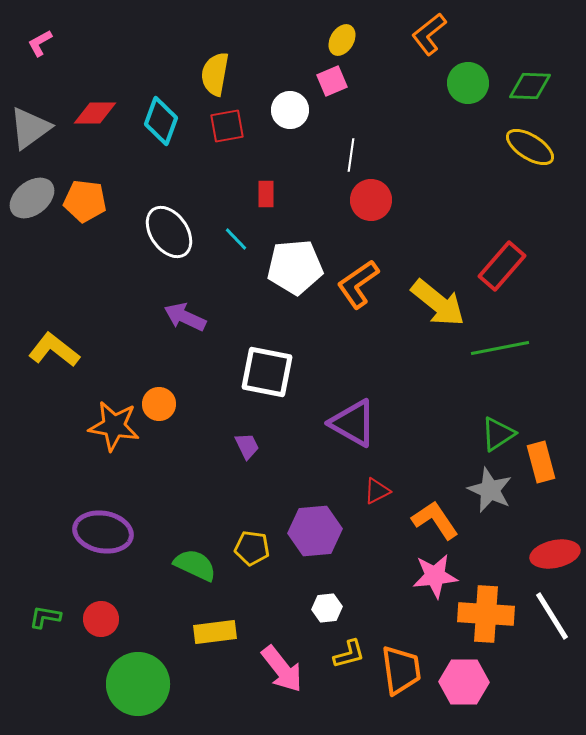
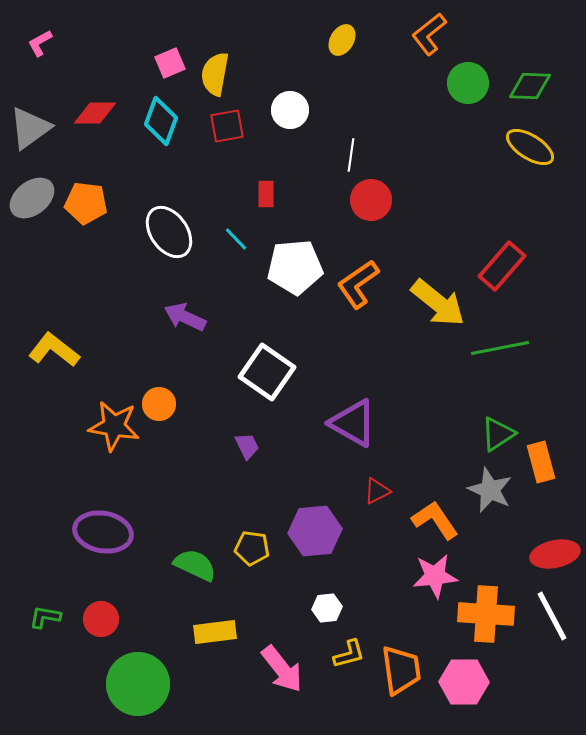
pink square at (332, 81): moved 162 px left, 18 px up
orange pentagon at (85, 201): moved 1 px right, 2 px down
white square at (267, 372): rotated 24 degrees clockwise
white line at (552, 616): rotated 4 degrees clockwise
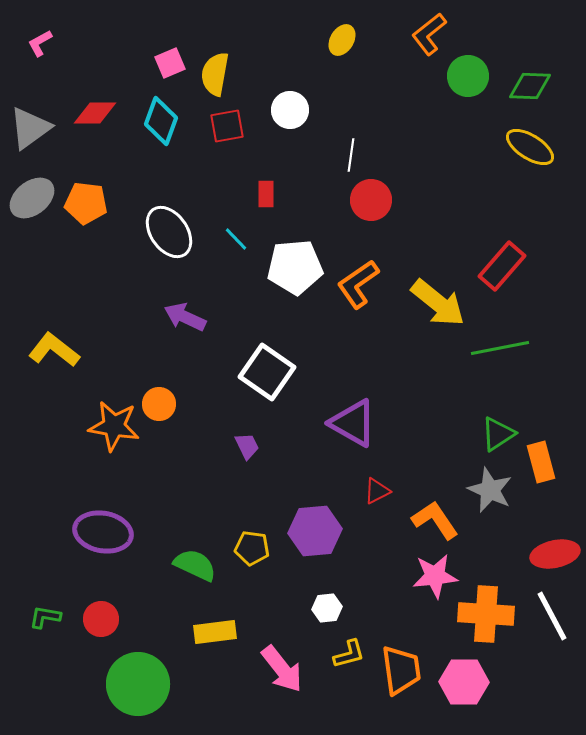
green circle at (468, 83): moved 7 px up
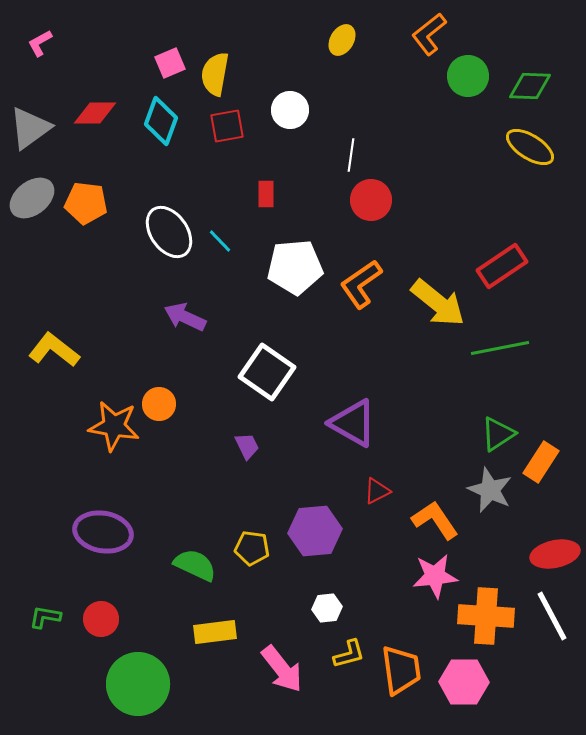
cyan line at (236, 239): moved 16 px left, 2 px down
red rectangle at (502, 266): rotated 15 degrees clockwise
orange L-shape at (358, 284): moved 3 px right
orange rectangle at (541, 462): rotated 48 degrees clockwise
orange cross at (486, 614): moved 2 px down
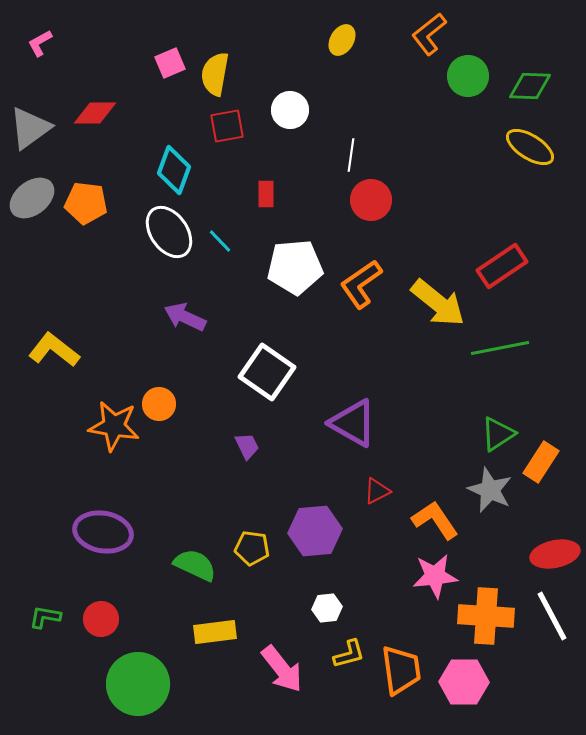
cyan diamond at (161, 121): moved 13 px right, 49 px down
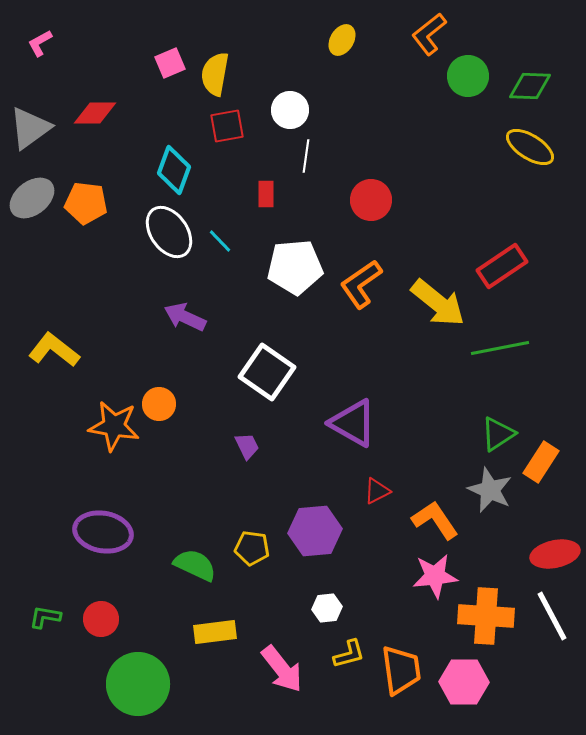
white line at (351, 155): moved 45 px left, 1 px down
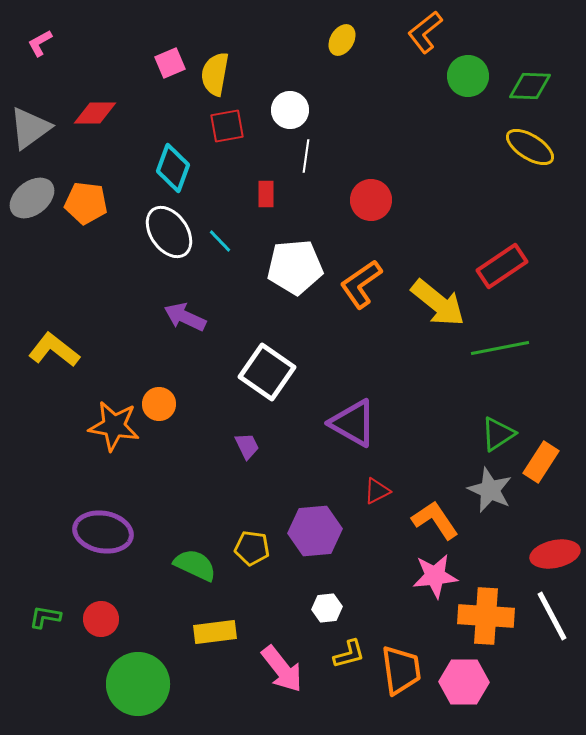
orange L-shape at (429, 34): moved 4 px left, 2 px up
cyan diamond at (174, 170): moved 1 px left, 2 px up
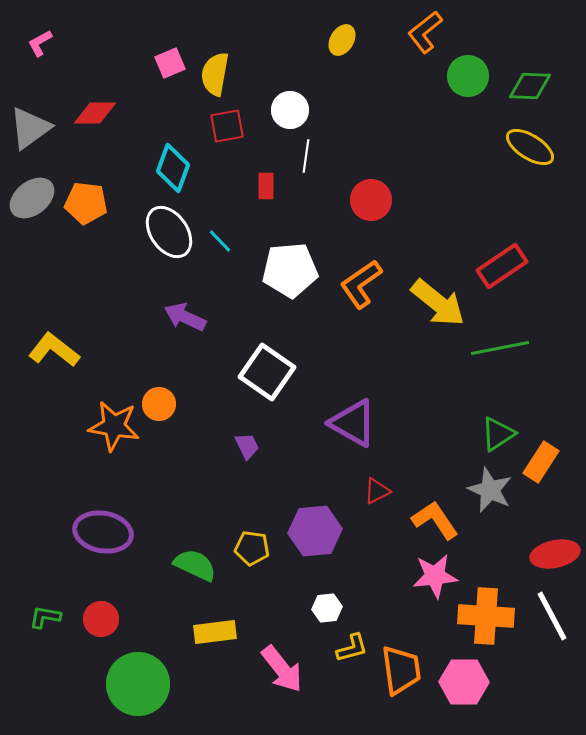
red rectangle at (266, 194): moved 8 px up
white pentagon at (295, 267): moved 5 px left, 3 px down
yellow L-shape at (349, 654): moved 3 px right, 6 px up
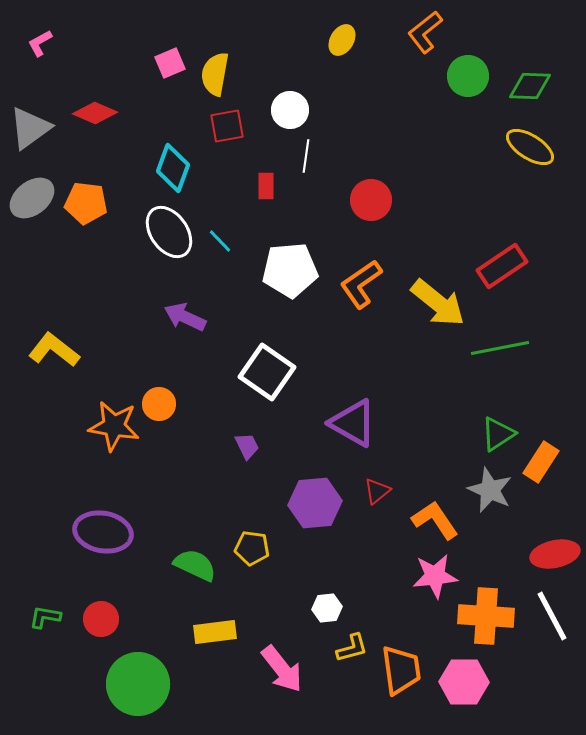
red diamond at (95, 113): rotated 24 degrees clockwise
red triangle at (377, 491): rotated 12 degrees counterclockwise
purple hexagon at (315, 531): moved 28 px up
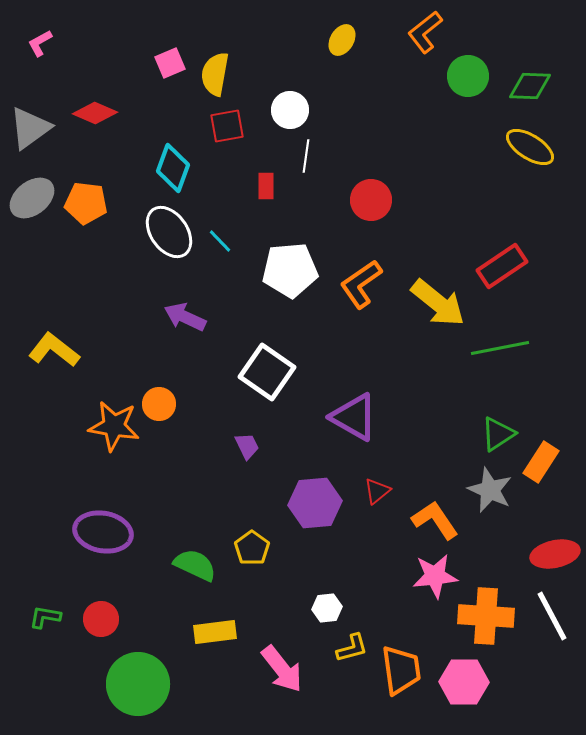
purple triangle at (353, 423): moved 1 px right, 6 px up
yellow pentagon at (252, 548): rotated 28 degrees clockwise
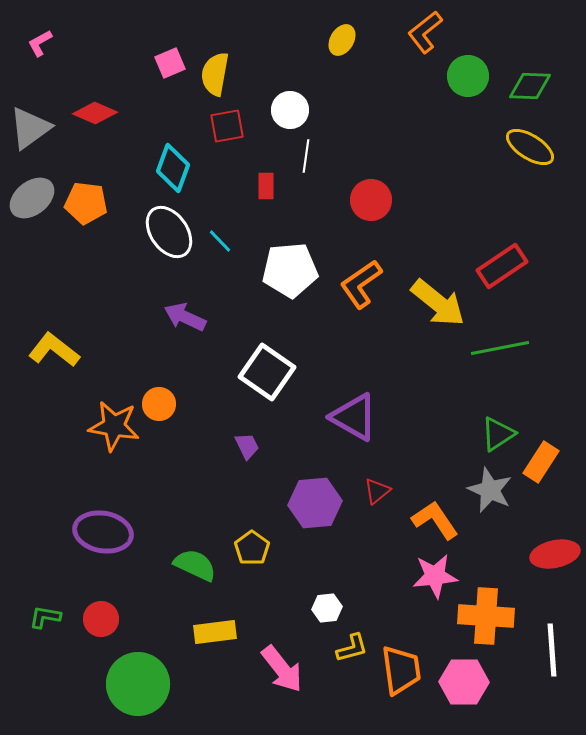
white line at (552, 616): moved 34 px down; rotated 24 degrees clockwise
